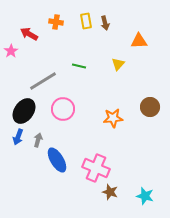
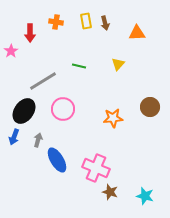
red arrow: moved 1 px right, 1 px up; rotated 120 degrees counterclockwise
orange triangle: moved 2 px left, 8 px up
blue arrow: moved 4 px left
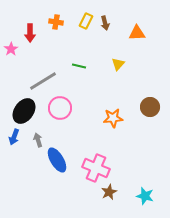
yellow rectangle: rotated 35 degrees clockwise
pink star: moved 2 px up
pink circle: moved 3 px left, 1 px up
gray arrow: rotated 32 degrees counterclockwise
brown star: moved 1 px left; rotated 28 degrees clockwise
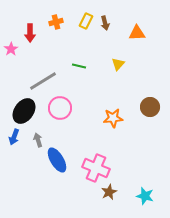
orange cross: rotated 24 degrees counterclockwise
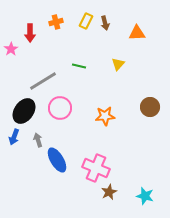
orange star: moved 8 px left, 2 px up
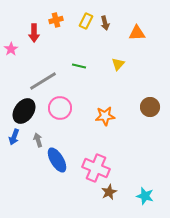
orange cross: moved 2 px up
red arrow: moved 4 px right
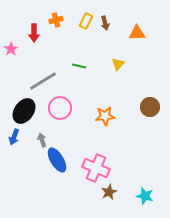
gray arrow: moved 4 px right
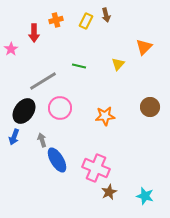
brown arrow: moved 1 px right, 8 px up
orange triangle: moved 7 px right, 14 px down; rotated 42 degrees counterclockwise
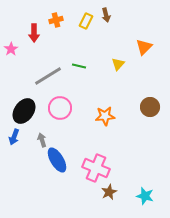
gray line: moved 5 px right, 5 px up
